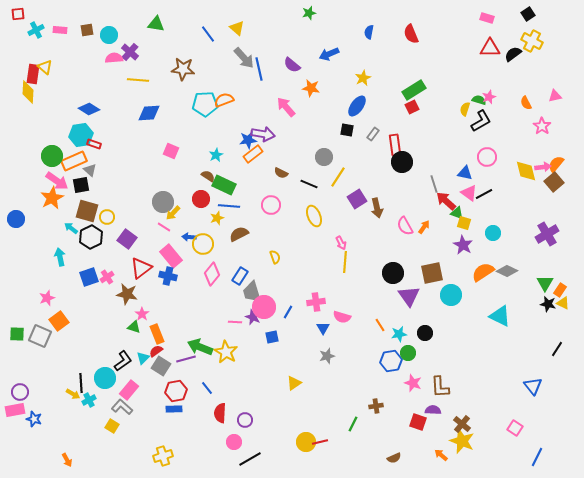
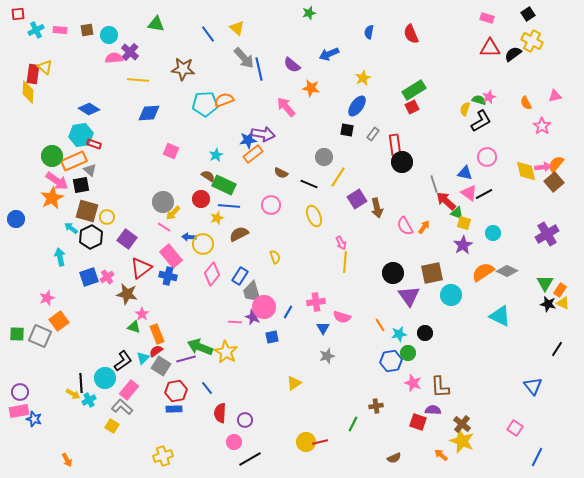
purple star at (463, 245): rotated 12 degrees clockwise
pink rectangle at (15, 410): moved 4 px right, 1 px down
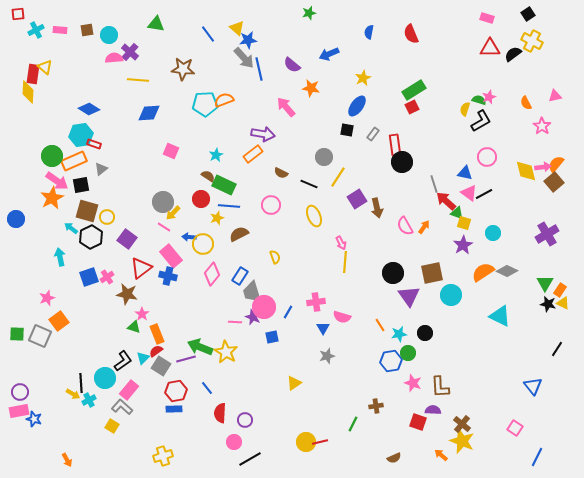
blue star at (248, 140): moved 100 px up
gray triangle at (90, 170): moved 11 px right, 1 px up; rotated 40 degrees clockwise
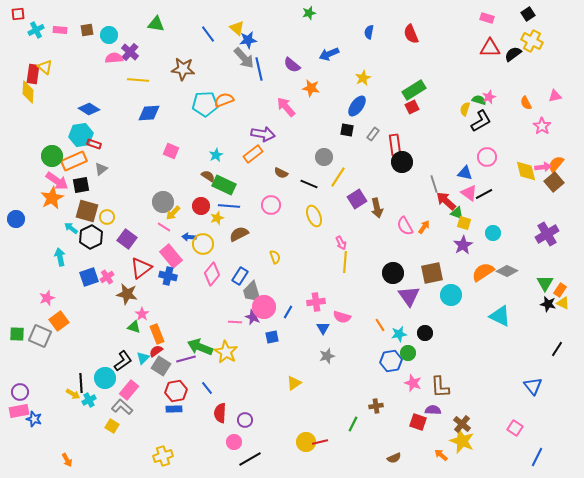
red circle at (201, 199): moved 7 px down
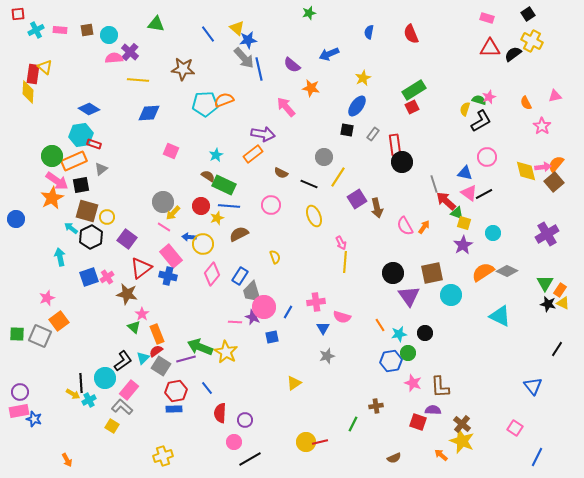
green triangle at (134, 327): rotated 24 degrees clockwise
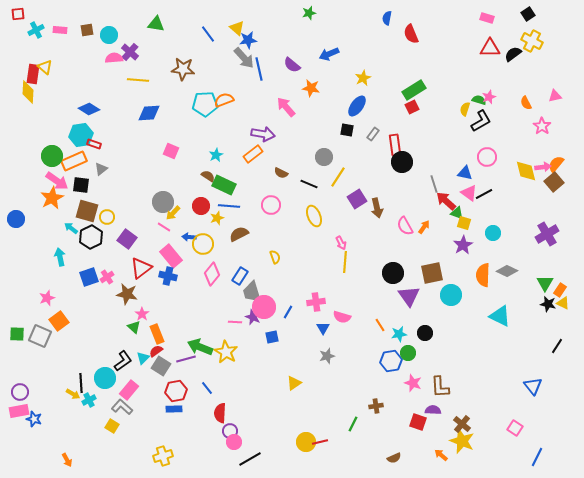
blue semicircle at (369, 32): moved 18 px right, 14 px up
black square at (81, 185): rotated 18 degrees clockwise
orange semicircle at (483, 272): moved 3 px down; rotated 55 degrees counterclockwise
black line at (557, 349): moved 3 px up
purple circle at (245, 420): moved 15 px left, 11 px down
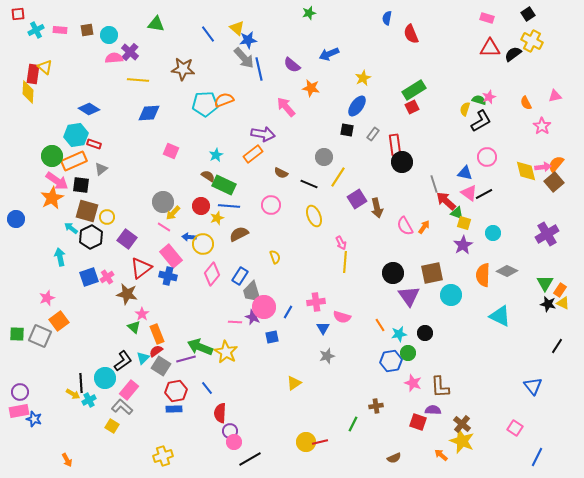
cyan hexagon at (81, 135): moved 5 px left
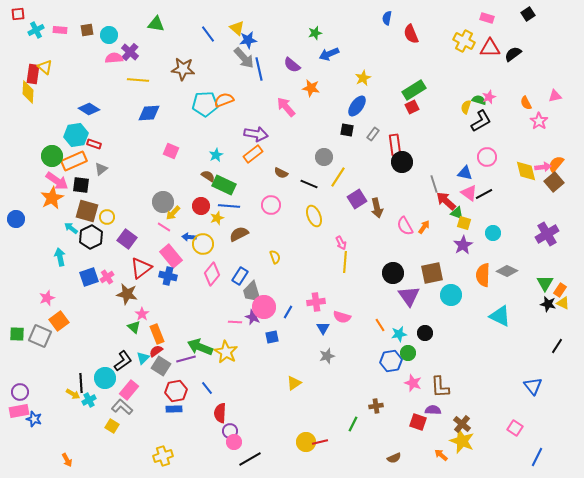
green star at (309, 13): moved 6 px right, 20 px down
yellow cross at (532, 41): moved 68 px left
yellow semicircle at (465, 109): moved 1 px right, 2 px up
pink star at (542, 126): moved 3 px left, 5 px up
purple arrow at (263, 134): moved 7 px left
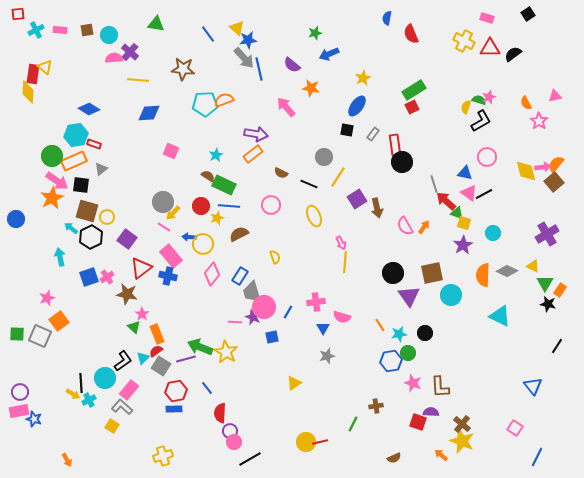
yellow triangle at (563, 303): moved 30 px left, 37 px up
purple semicircle at (433, 410): moved 2 px left, 2 px down
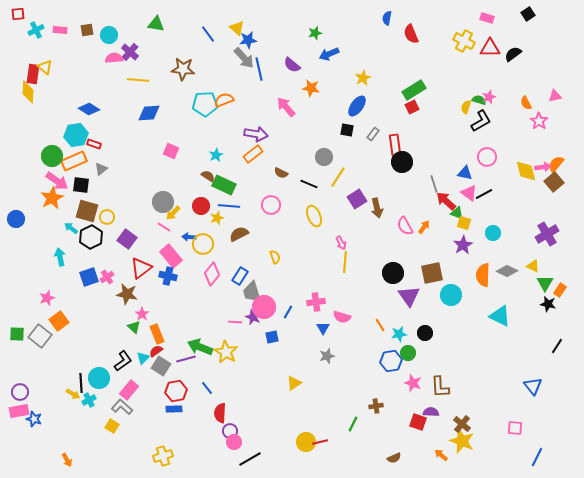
gray square at (40, 336): rotated 15 degrees clockwise
cyan circle at (105, 378): moved 6 px left
pink square at (515, 428): rotated 28 degrees counterclockwise
